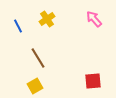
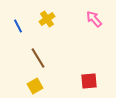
red square: moved 4 px left
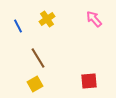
yellow square: moved 2 px up
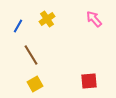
blue line: rotated 56 degrees clockwise
brown line: moved 7 px left, 3 px up
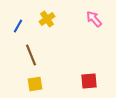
brown line: rotated 10 degrees clockwise
yellow square: rotated 21 degrees clockwise
